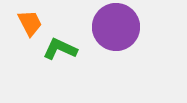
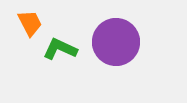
purple circle: moved 15 px down
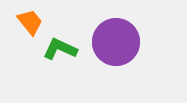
orange trapezoid: moved 1 px up; rotated 12 degrees counterclockwise
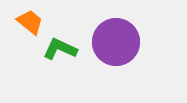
orange trapezoid: rotated 12 degrees counterclockwise
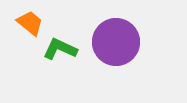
orange trapezoid: moved 1 px down
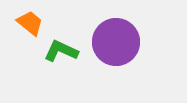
green L-shape: moved 1 px right, 2 px down
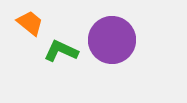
purple circle: moved 4 px left, 2 px up
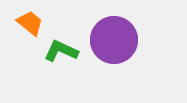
purple circle: moved 2 px right
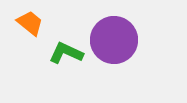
green L-shape: moved 5 px right, 2 px down
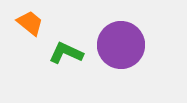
purple circle: moved 7 px right, 5 px down
